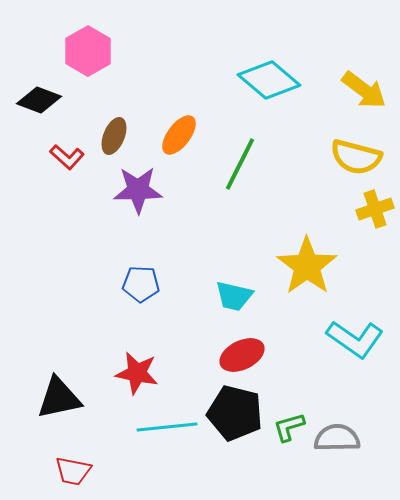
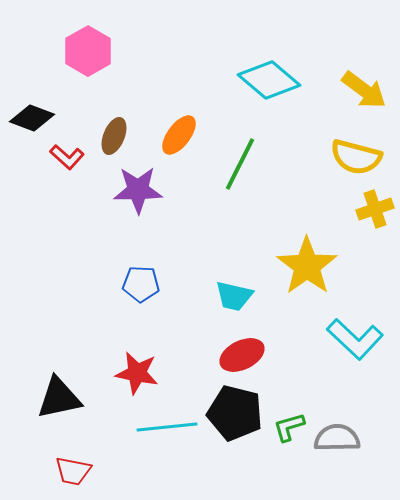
black diamond: moved 7 px left, 18 px down
cyan L-shape: rotated 8 degrees clockwise
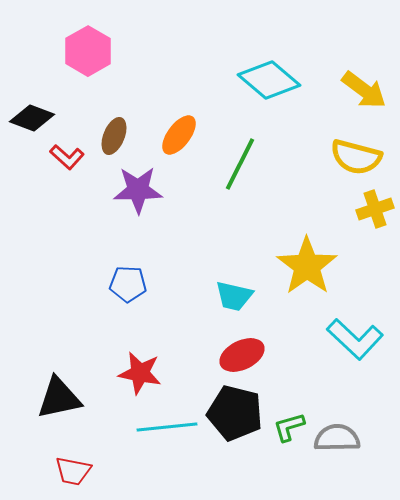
blue pentagon: moved 13 px left
red star: moved 3 px right
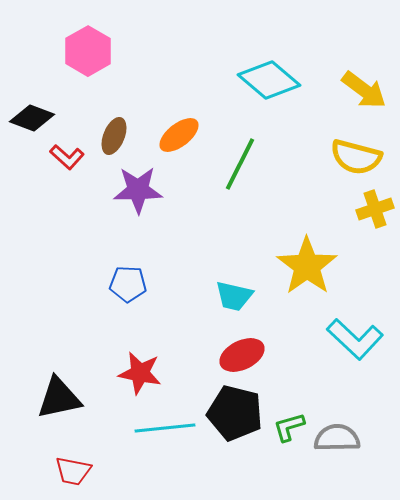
orange ellipse: rotated 15 degrees clockwise
cyan line: moved 2 px left, 1 px down
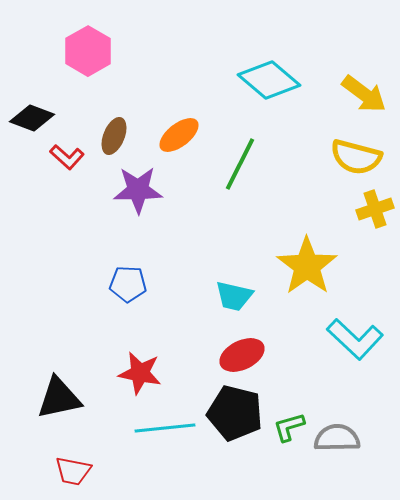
yellow arrow: moved 4 px down
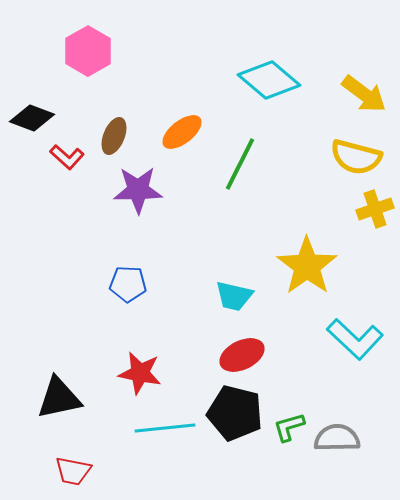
orange ellipse: moved 3 px right, 3 px up
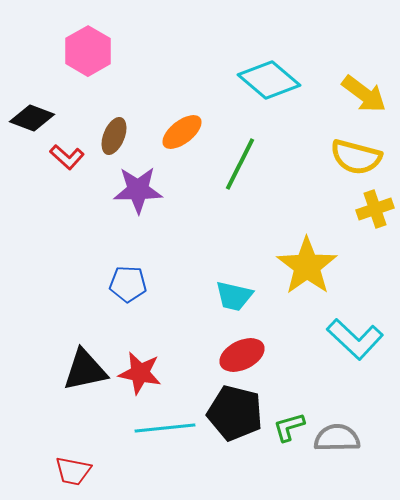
black triangle: moved 26 px right, 28 px up
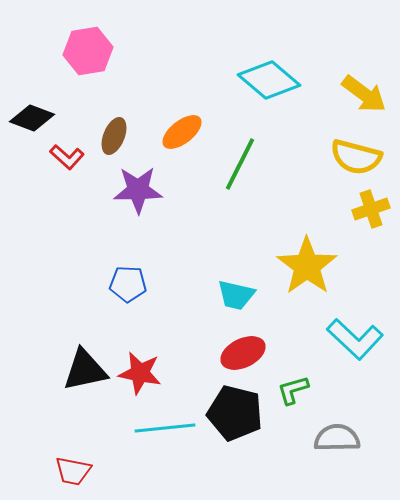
pink hexagon: rotated 21 degrees clockwise
yellow cross: moved 4 px left
cyan trapezoid: moved 2 px right, 1 px up
red ellipse: moved 1 px right, 2 px up
green L-shape: moved 4 px right, 37 px up
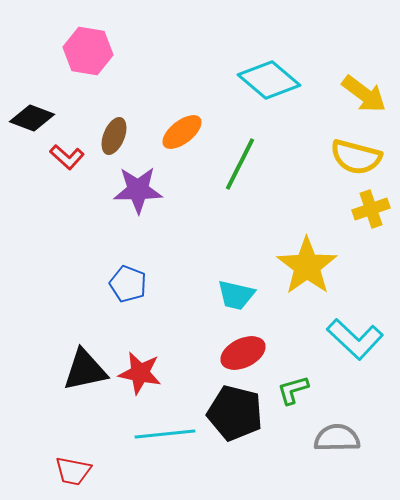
pink hexagon: rotated 18 degrees clockwise
blue pentagon: rotated 18 degrees clockwise
cyan line: moved 6 px down
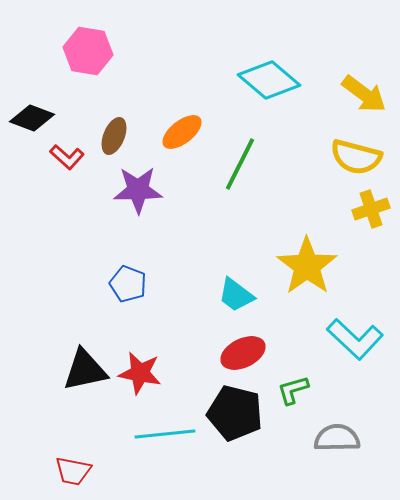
cyan trapezoid: rotated 24 degrees clockwise
